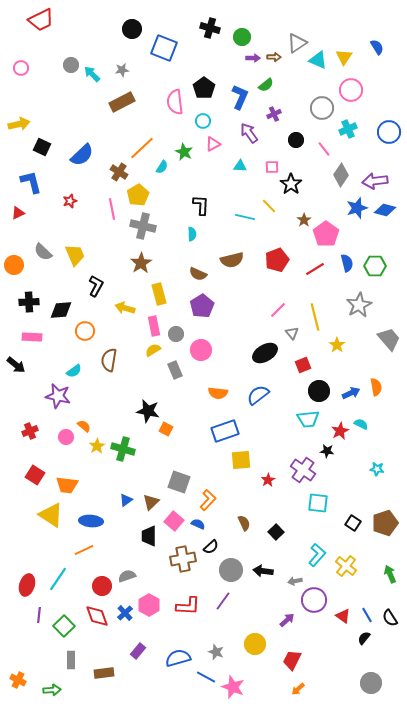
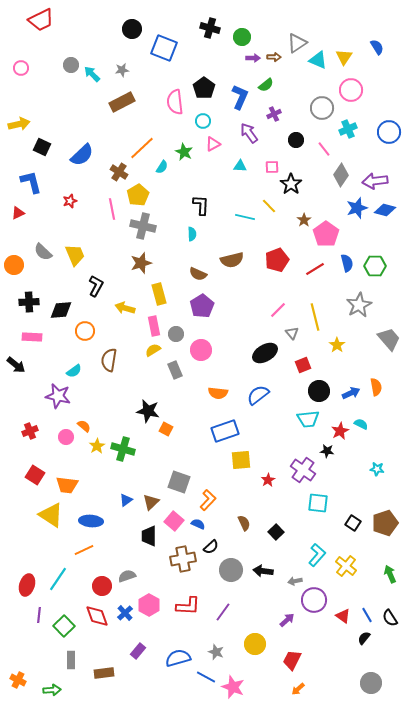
brown star at (141, 263): rotated 15 degrees clockwise
purple line at (223, 601): moved 11 px down
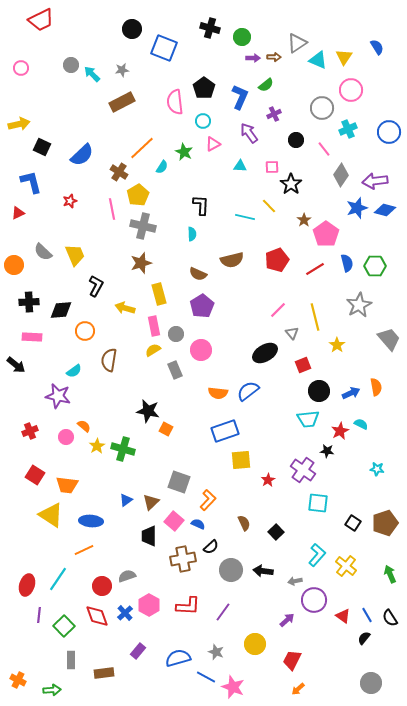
blue semicircle at (258, 395): moved 10 px left, 4 px up
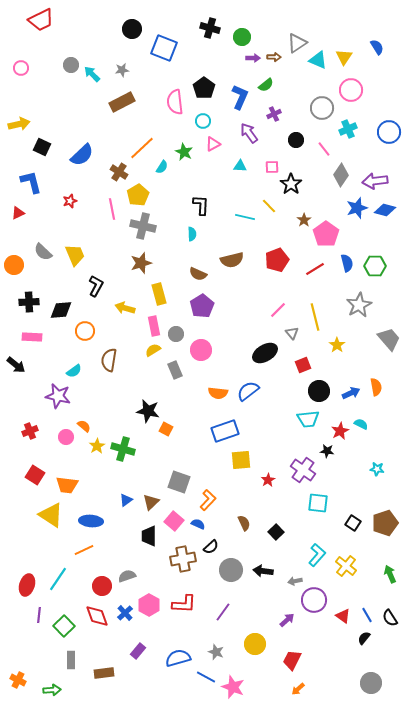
red L-shape at (188, 606): moved 4 px left, 2 px up
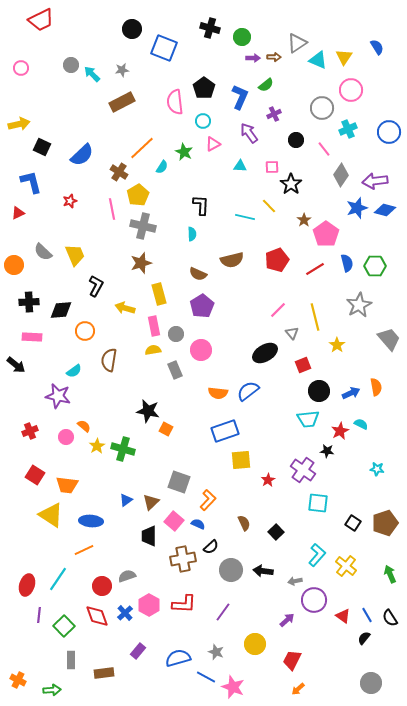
yellow semicircle at (153, 350): rotated 21 degrees clockwise
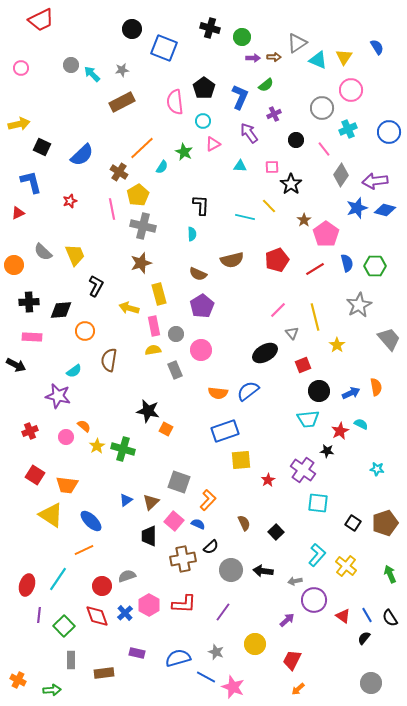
yellow arrow at (125, 308): moved 4 px right
black arrow at (16, 365): rotated 12 degrees counterclockwise
blue ellipse at (91, 521): rotated 40 degrees clockwise
purple rectangle at (138, 651): moved 1 px left, 2 px down; rotated 63 degrees clockwise
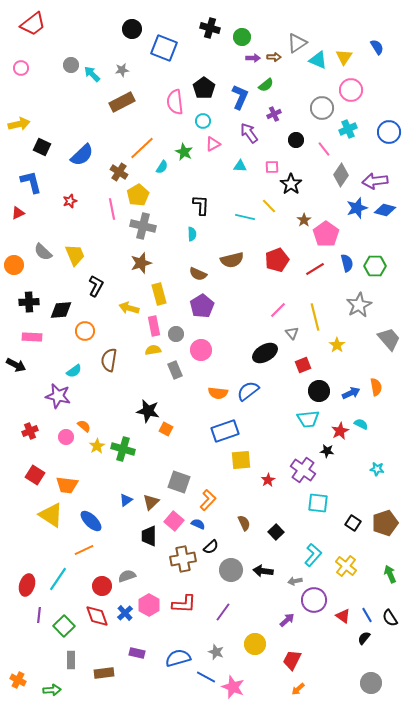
red trapezoid at (41, 20): moved 8 px left, 4 px down; rotated 12 degrees counterclockwise
cyan L-shape at (317, 555): moved 4 px left
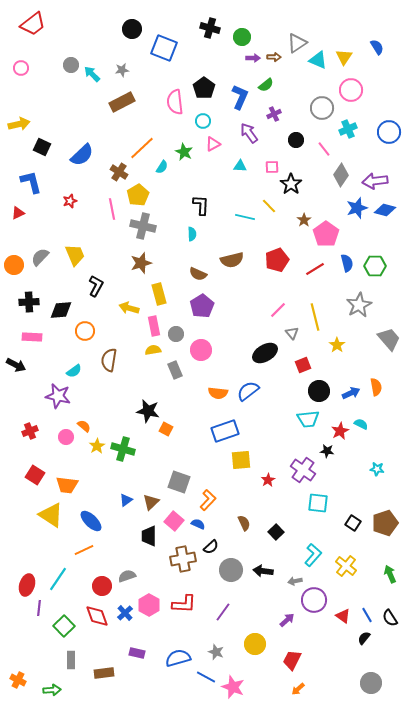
gray semicircle at (43, 252): moved 3 px left, 5 px down; rotated 90 degrees clockwise
purple line at (39, 615): moved 7 px up
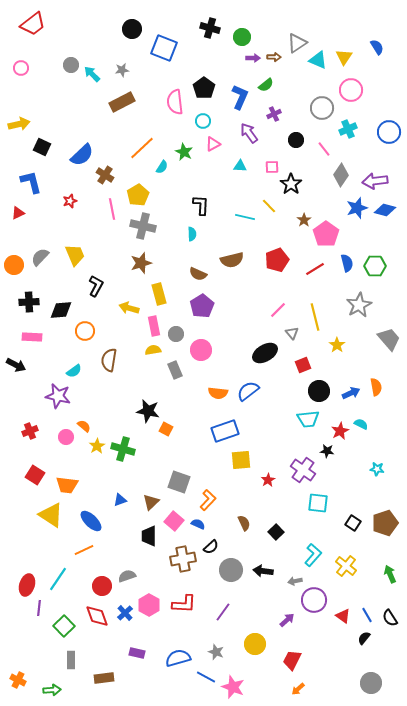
brown cross at (119, 172): moved 14 px left, 3 px down
blue triangle at (126, 500): moved 6 px left; rotated 16 degrees clockwise
brown rectangle at (104, 673): moved 5 px down
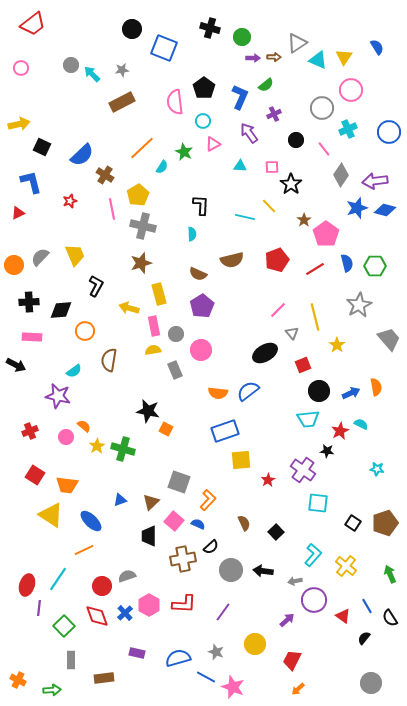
blue line at (367, 615): moved 9 px up
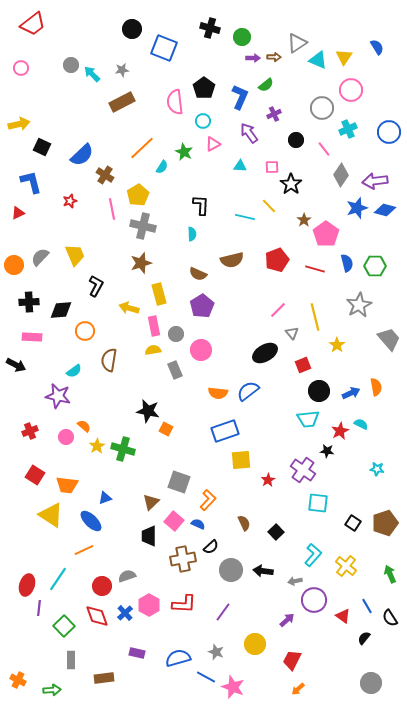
red line at (315, 269): rotated 48 degrees clockwise
blue triangle at (120, 500): moved 15 px left, 2 px up
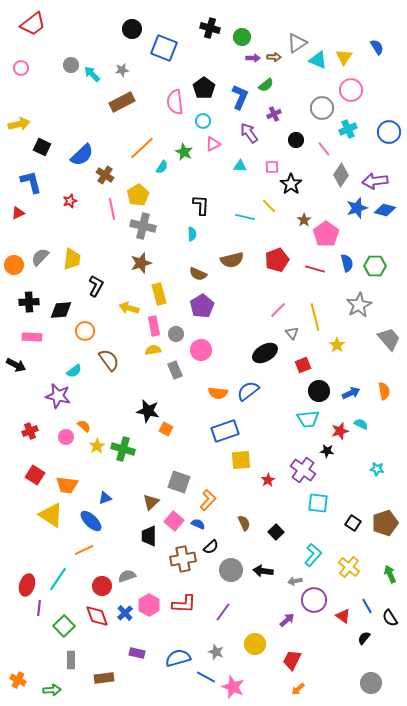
yellow trapezoid at (75, 255): moved 3 px left, 4 px down; rotated 30 degrees clockwise
brown semicircle at (109, 360): rotated 135 degrees clockwise
orange semicircle at (376, 387): moved 8 px right, 4 px down
red star at (340, 431): rotated 12 degrees clockwise
yellow cross at (346, 566): moved 3 px right, 1 px down
